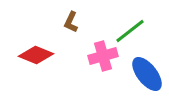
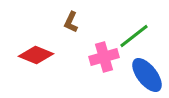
green line: moved 4 px right, 5 px down
pink cross: moved 1 px right, 1 px down
blue ellipse: moved 1 px down
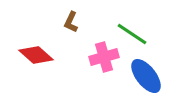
green line: moved 2 px left, 2 px up; rotated 72 degrees clockwise
red diamond: rotated 20 degrees clockwise
blue ellipse: moved 1 px left, 1 px down
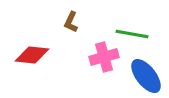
green line: rotated 24 degrees counterclockwise
red diamond: moved 4 px left; rotated 36 degrees counterclockwise
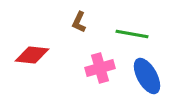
brown L-shape: moved 8 px right
pink cross: moved 4 px left, 11 px down
blue ellipse: moved 1 px right; rotated 9 degrees clockwise
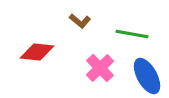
brown L-shape: moved 1 px right, 1 px up; rotated 75 degrees counterclockwise
red diamond: moved 5 px right, 3 px up
pink cross: rotated 28 degrees counterclockwise
